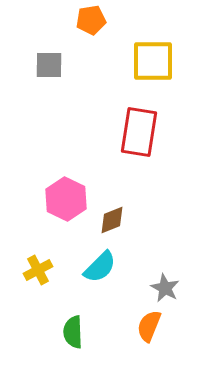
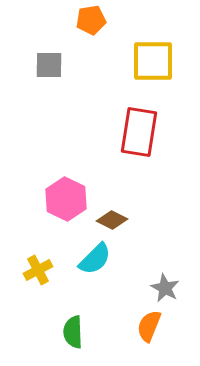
brown diamond: rotated 48 degrees clockwise
cyan semicircle: moved 5 px left, 8 px up
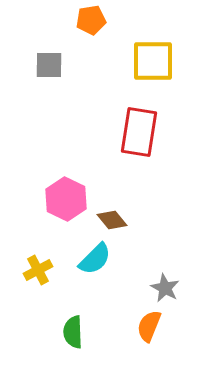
brown diamond: rotated 24 degrees clockwise
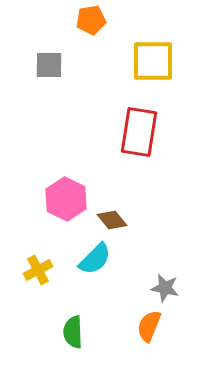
gray star: rotated 16 degrees counterclockwise
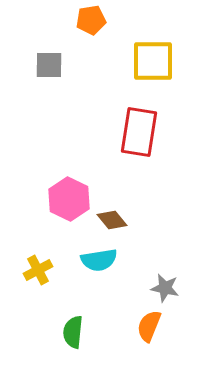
pink hexagon: moved 3 px right
cyan semicircle: moved 4 px right, 1 px down; rotated 36 degrees clockwise
green semicircle: rotated 8 degrees clockwise
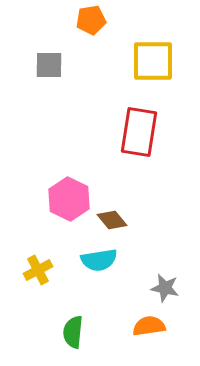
orange semicircle: rotated 60 degrees clockwise
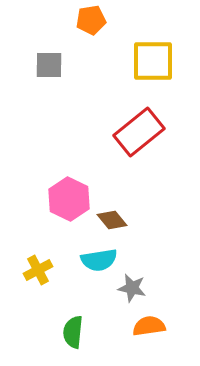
red rectangle: rotated 42 degrees clockwise
gray star: moved 33 px left
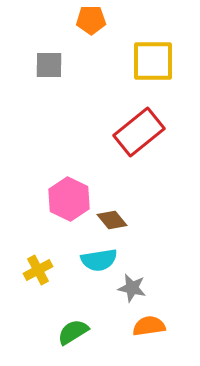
orange pentagon: rotated 8 degrees clockwise
green semicircle: rotated 52 degrees clockwise
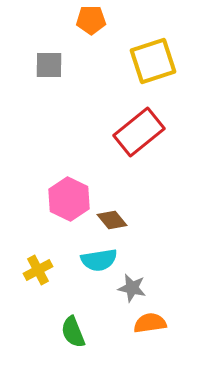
yellow square: rotated 18 degrees counterclockwise
orange semicircle: moved 1 px right, 3 px up
green semicircle: rotated 80 degrees counterclockwise
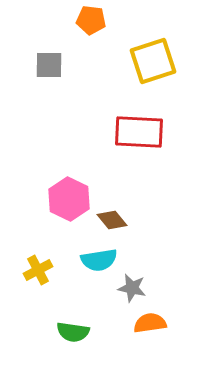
orange pentagon: rotated 8 degrees clockwise
red rectangle: rotated 42 degrees clockwise
green semicircle: rotated 60 degrees counterclockwise
